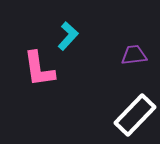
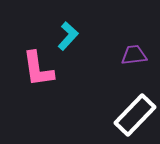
pink L-shape: moved 1 px left
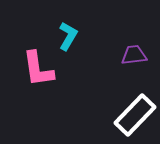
cyan L-shape: rotated 12 degrees counterclockwise
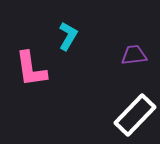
pink L-shape: moved 7 px left
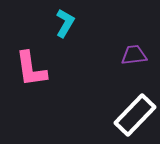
cyan L-shape: moved 3 px left, 13 px up
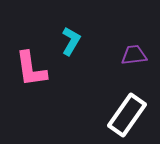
cyan L-shape: moved 6 px right, 18 px down
white rectangle: moved 8 px left; rotated 9 degrees counterclockwise
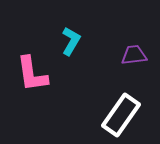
pink L-shape: moved 1 px right, 5 px down
white rectangle: moved 6 px left
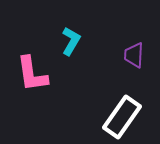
purple trapezoid: rotated 80 degrees counterclockwise
white rectangle: moved 1 px right, 2 px down
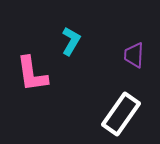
white rectangle: moved 1 px left, 3 px up
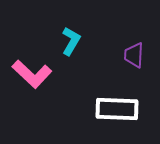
pink L-shape: rotated 39 degrees counterclockwise
white rectangle: moved 4 px left, 5 px up; rotated 57 degrees clockwise
